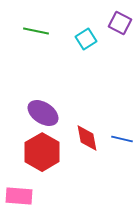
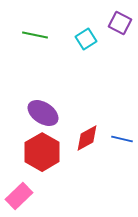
green line: moved 1 px left, 4 px down
red diamond: rotated 72 degrees clockwise
pink rectangle: rotated 48 degrees counterclockwise
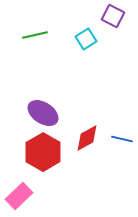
purple square: moved 7 px left, 7 px up
green line: rotated 25 degrees counterclockwise
red hexagon: moved 1 px right
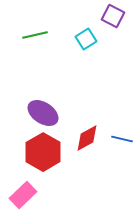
pink rectangle: moved 4 px right, 1 px up
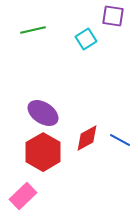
purple square: rotated 20 degrees counterclockwise
green line: moved 2 px left, 5 px up
blue line: moved 2 px left, 1 px down; rotated 15 degrees clockwise
pink rectangle: moved 1 px down
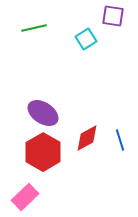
green line: moved 1 px right, 2 px up
blue line: rotated 45 degrees clockwise
pink rectangle: moved 2 px right, 1 px down
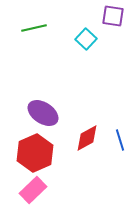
cyan square: rotated 15 degrees counterclockwise
red hexagon: moved 8 px left, 1 px down; rotated 6 degrees clockwise
pink rectangle: moved 8 px right, 7 px up
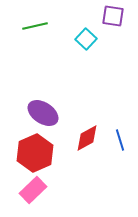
green line: moved 1 px right, 2 px up
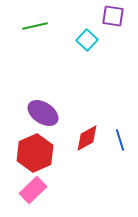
cyan square: moved 1 px right, 1 px down
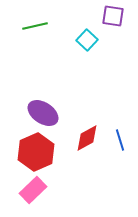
red hexagon: moved 1 px right, 1 px up
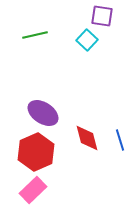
purple square: moved 11 px left
green line: moved 9 px down
red diamond: rotated 76 degrees counterclockwise
